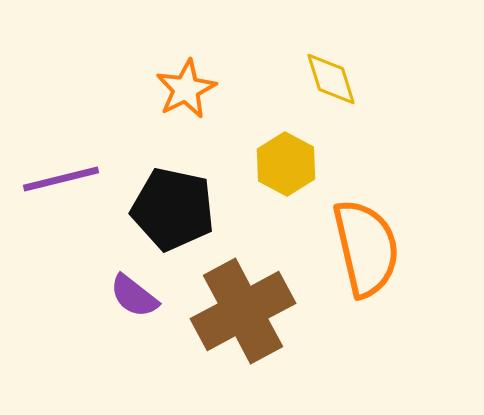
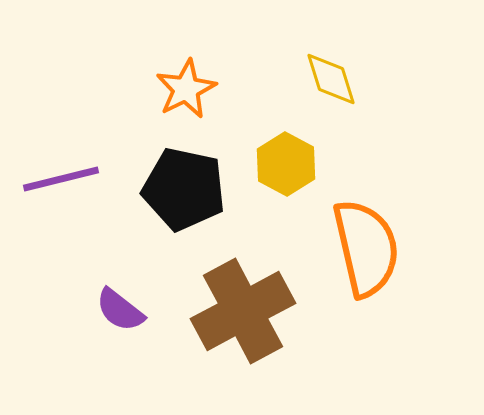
black pentagon: moved 11 px right, 20 px up
purple semicircle: moved 14 px left, 14 px down
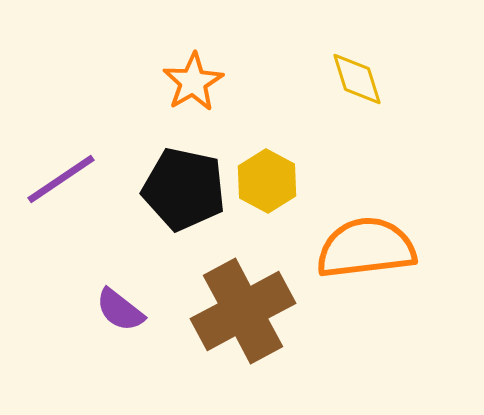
yellow diamond: moved 26 px right
orange star: moved 7 px right, 7 px up; rotated 4 degrees counterclockwise
yellow hexagon: moved 19 px left, 17 px down
purple line: rotated 20 degrees counterclockwise
orange semicircle: rotated 84 degrees counterclockwise
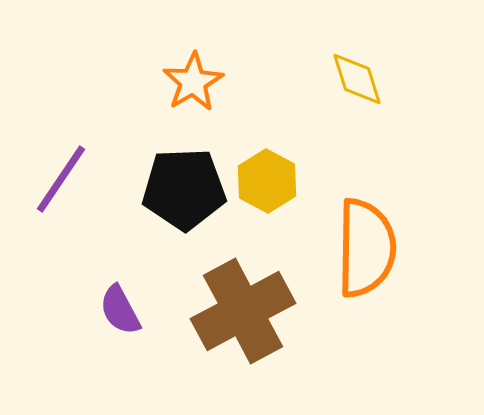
purple line: rotated 22 degrees counterclockwise
black pentagon: rotated 14 degrees counterclockwise
orange semicircle: rotated 98 degrees clockwise
purple semicircle: rotated 24 degrees clockwise
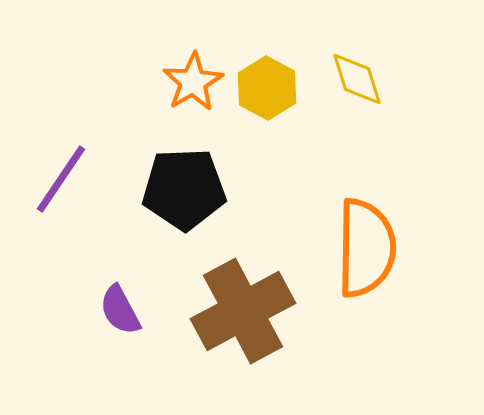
yellow hexagon: moved 93 px up
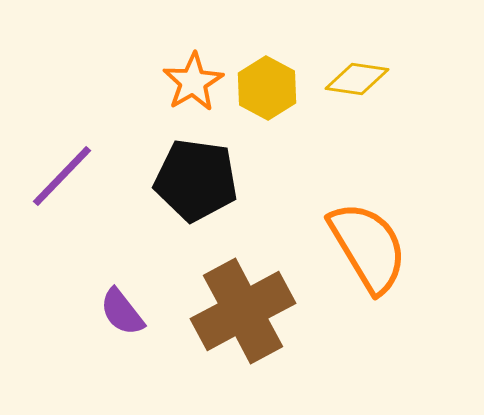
yellow diamond: rotated 64 degrees counterclockwise
purple line: moved 1 px right, 3 px up; rotated 10 degrees clockwise
black pentagon: moved 12 px right, 9 px up; rotated 10 degrees clockwise
orange semicircle: moved 2 px right, 1 px up; rotated 32 degrees counterclockwise
purple semicircle: moved 2 px right, 2 px down; rotated 10 degrees counterclockwise
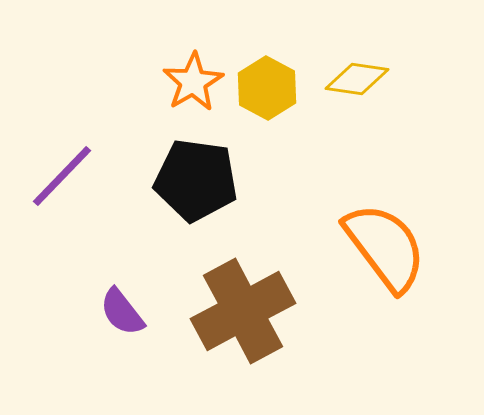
orange semicircle: moved 17 px right; rotated 6 degrees counterclockwise
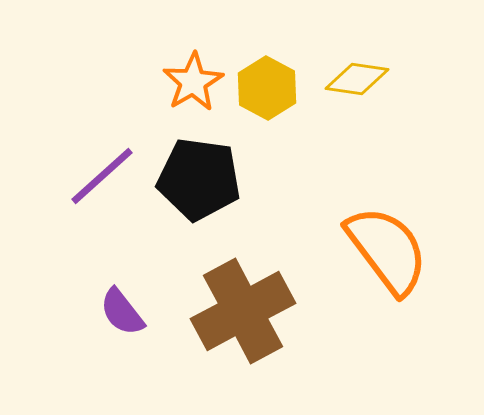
purple line: moved 40 px right; rotated 4 degrees clockwise
black pentagon: moved 3 px right, 1 px up
orange semicircle: moved 2 px right, 3 px down
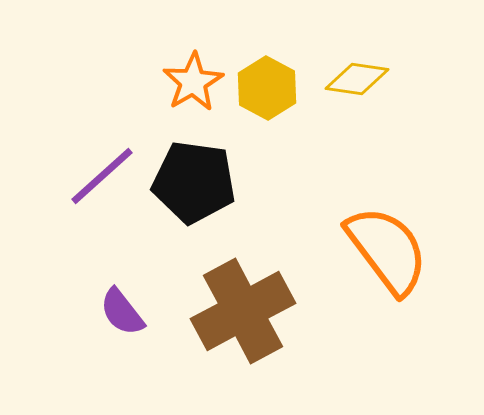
black pentagon: moved 5 px left, 3 px down
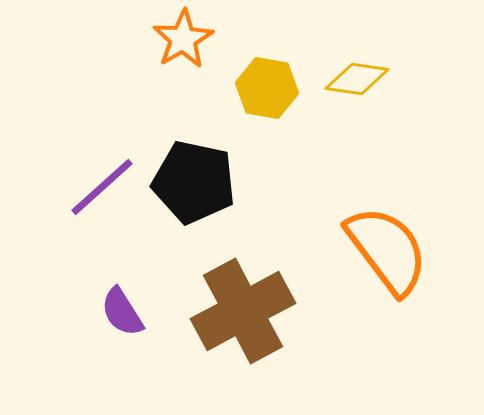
orange star: moved 10 px left, 43 px up
yellow hexagon: rotated 18 degrees counterclockwise
purple line: moved 11 px down
black pentagon: rotated 4 degrees clockwise
purple semicircle: rotated 6 degrees clockwise
